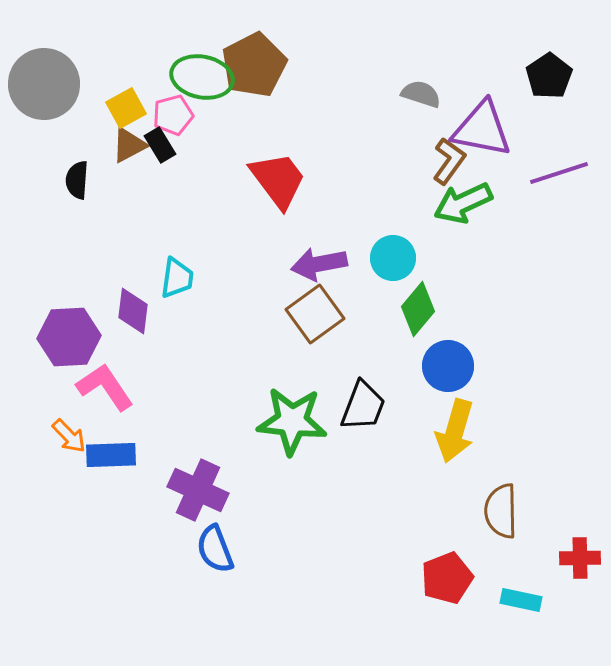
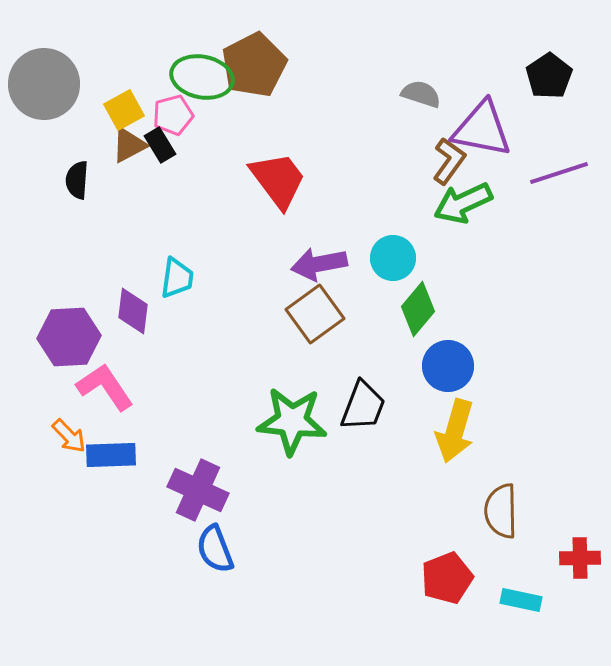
yellow square: moved 2 px left, 2 px down
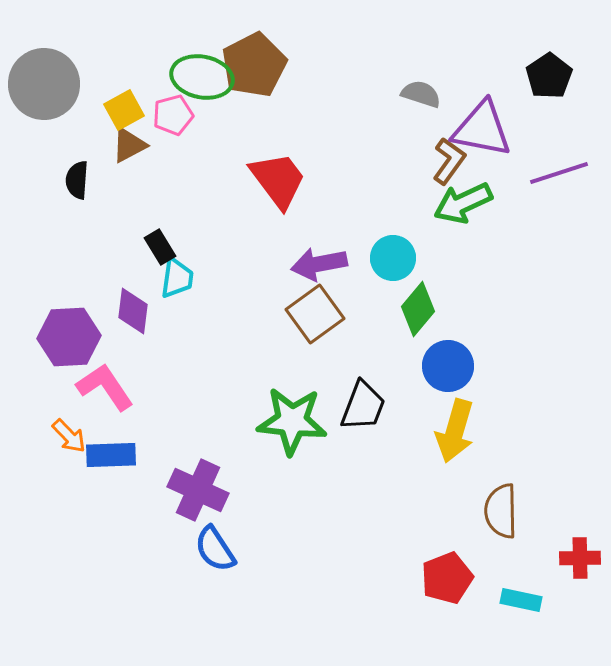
black rectangle: moved 102 px down
blue semicircle: rotated 12 degrees counterclockwise
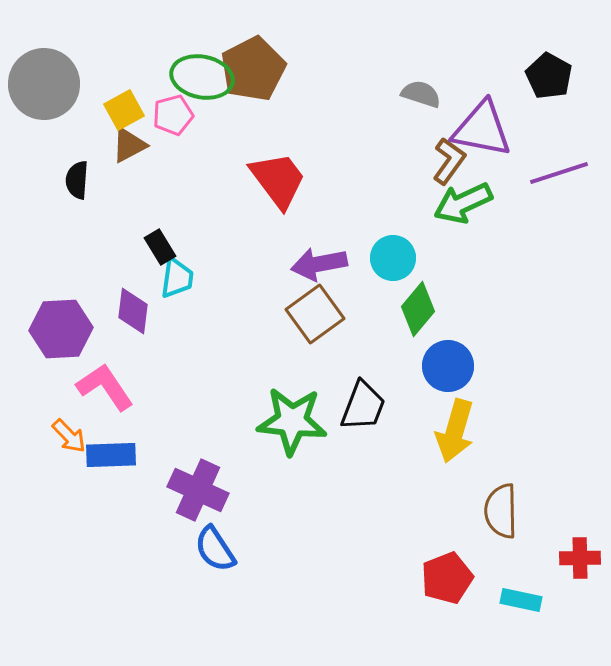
brown pentagon: moved 1 px left, 4 px down
black pentagon: rotated 9 degrees counterclockwise
purple hexagon: moved 8 px left, 8 px up
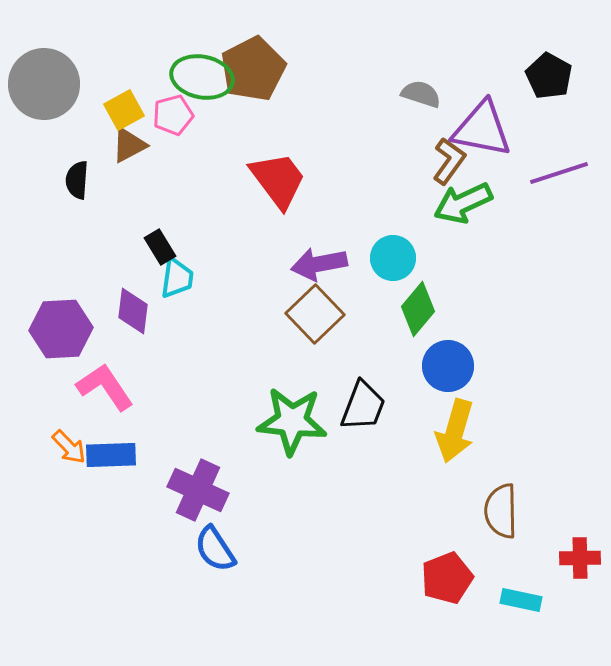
brown square: rotated 8 degrees counterclockwise
orange arrow: moved 11 px down
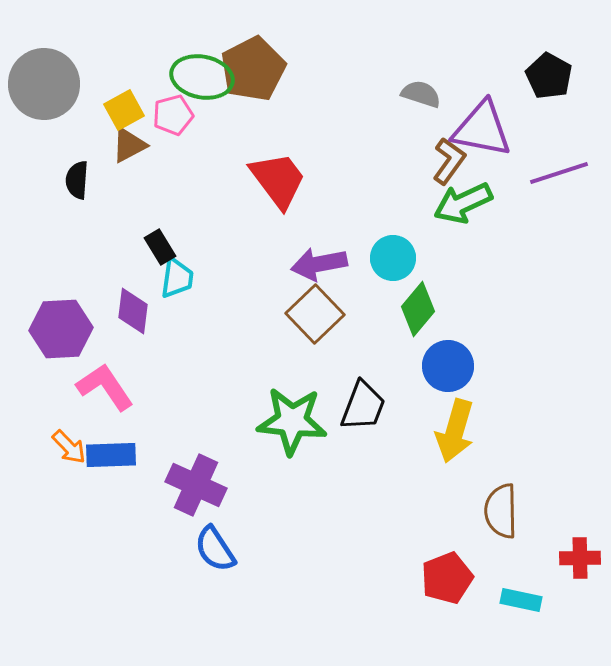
purple cross: moved 2 px left, 5 px up
